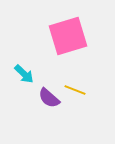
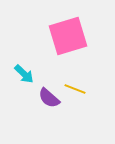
yellow line: moved 1 px up
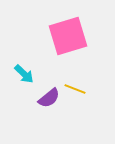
purple semicircle: rotated 80 degrees counterclockwise
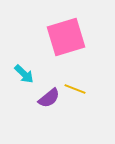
pink square: moved 2 px left, 1 px down
